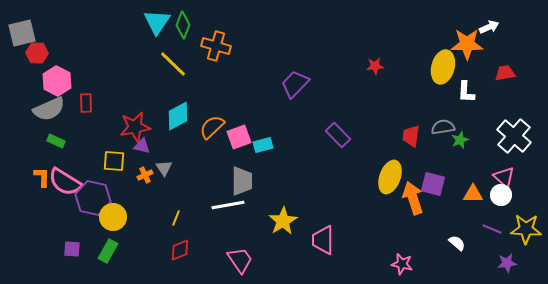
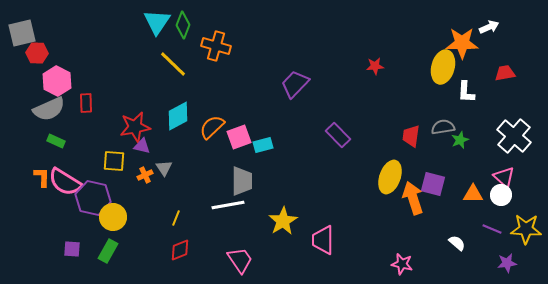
orange star at (467, 44): moved 5 px left, 1 px up
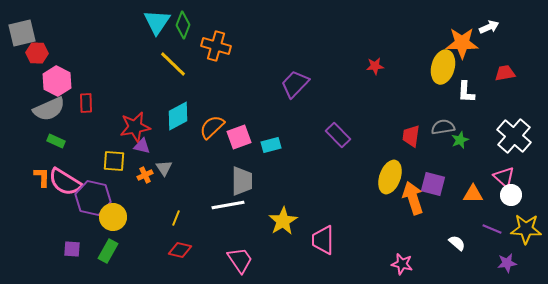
cyan rectangle at (263, 145): moved 8 px right
white circle at (501, 195): moved 10 px right
red diamond at (180, 250): rotated 35 degrees clockwise
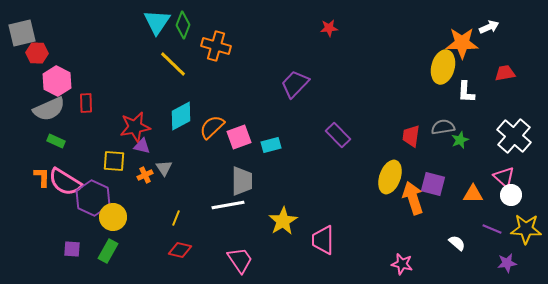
red star at (375, 66): moved 46 px left, 38 px up
cyan diamond at (178, 116): moved 3 px right
purple hexagon at (93, 198): rotated 12 degrees clockwise
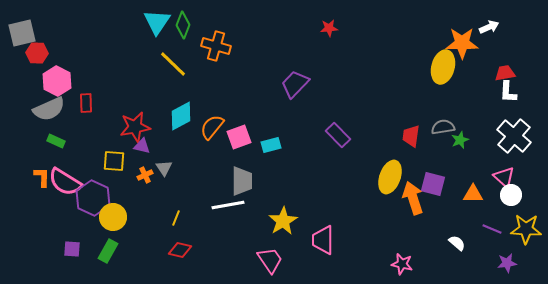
white L-shape at (466, 92): moved 42 px right
orange semicircle at (212, 127): rotated 8 degrees counterclockwise
pink trapezoid at (240, 260): moved 30 px right
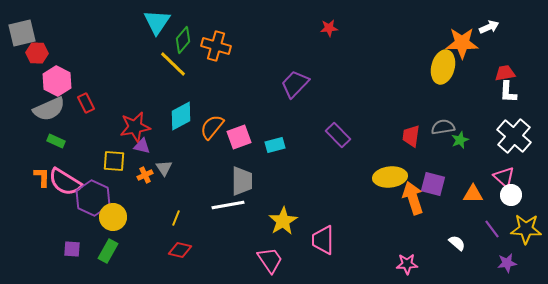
green diamond at (183, 25): moved 15 px down; rotated 20 degrees clockwise
red rectangle at (86, 103): rotated 24 degrees counterclockwise
cyan rectangle at (271, 145): moved 4 px right
yellow ellipse at (390, 177): rotated 64 degrees clockwise
purple line at (492, 229): rotated 30 degrees clockwise
pink star at (402, 264): moved 5 px right; rotated 15 degrees counterclockwise
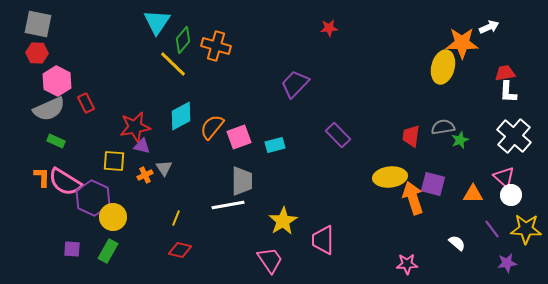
gray square at (22, 33): moved 16 px right, 9 px up; rotated 24 degrees clockwise
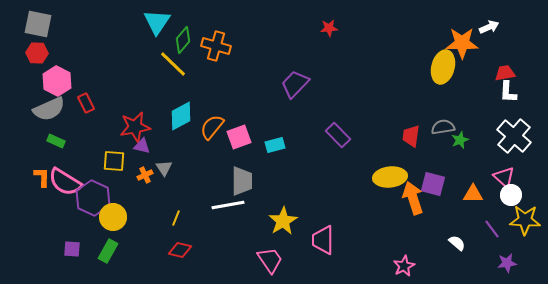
yellow star at (526, 229): moved 1 px left, 9 px up
pink star at (407, 264): moved 3 px left, 2 px down; rotated 25 degrees counterclockwise
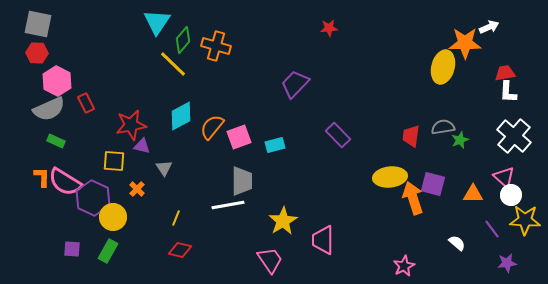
orange star at (462, 43): moved 3 px right
red star at (135, 127): moved 4 px left, 2 px up
orange cross at (145, 175): moved 8 px left, 14 px down; rotated 21 degrees counterclockwise
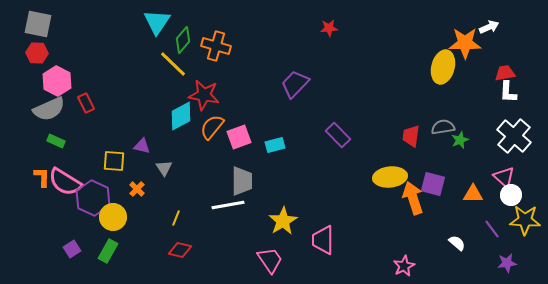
red star at (131, 125): moved 73 px right, 30 px up; rotated 20 degrees clockwise
purple square at (72, 249): rotated 36 degrees counterclockwise
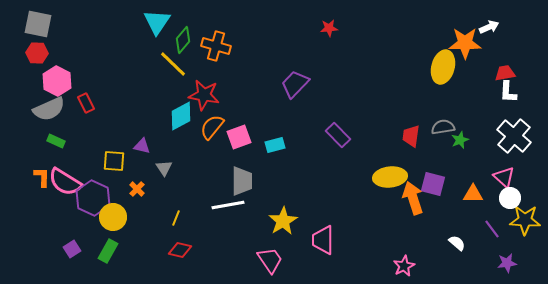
white circle at (511, 195): moved 1 px left, 3 px down
